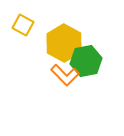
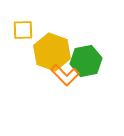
yellow square: moved 5 px down; rotated 30 degrees counterclockwise
yellow hexagon: moved 12 px left, 9 px down; rotated 9 degrees counterclockwise
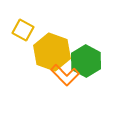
yellow square: rotated 30 degrees clockwise
green hexagon: rotated 20 degrees counterclockwise
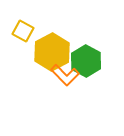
yellow square: moved 1 px down
yellow hexagon: rotated 12 degrees clockwise
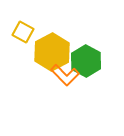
yellow square: moved 1 px down
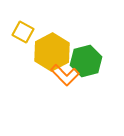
green hexagon: rotated 16 degrees clockwise
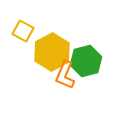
yellow square: moved 1 px up
orange L-shape: rotated 68 degrees clockwise
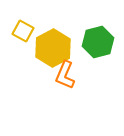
yellow hexagon: moved 1 px right, 4 px up
green hexagon: moved 12 px right, 19 px up
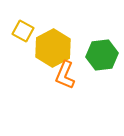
green hexagon: moved 4 px right, 13 px down; rotated 8 degrees clockwise
